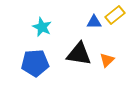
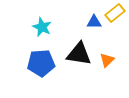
yellow rectangle: moved 2 px up
blue pentagon: moved 6 px right
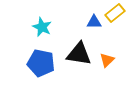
blue pentagon: rotated 16 degrees clockwise
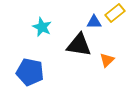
black triangle: moved 9 px up
blue pentagon: moved 11 px left, 9 px down
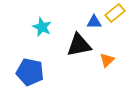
black triangle: rotated 20 degrees counterclockwise
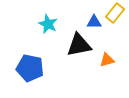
yellow rectangle: rotated 12 degrees counterclockwise
cyan star: moved 6 px right, 3 px up
orange triangle: rotated 28 degrees clockwise
blue pentagon: moved 4 px up
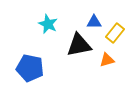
yellow rectangle: moved 20 px down
